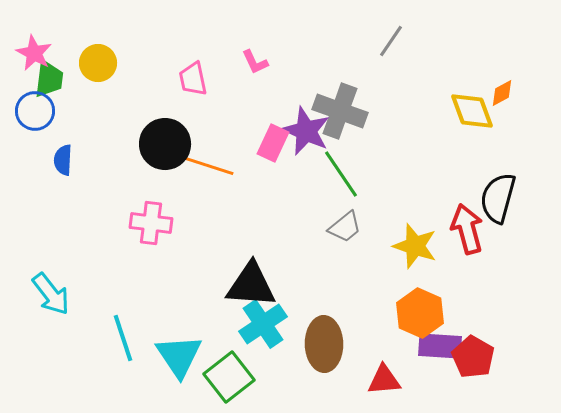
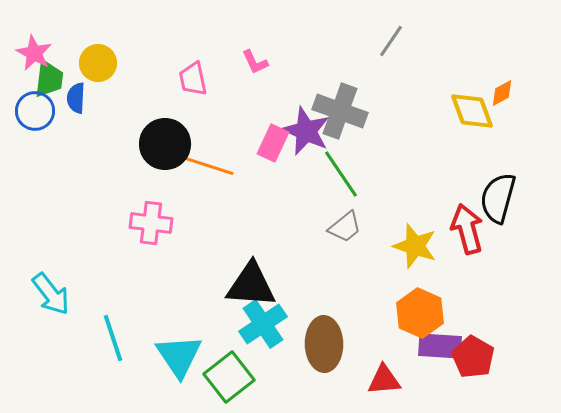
blue semicircle: moved 13 px right, 62 px up
cyan line: moved 10 px left
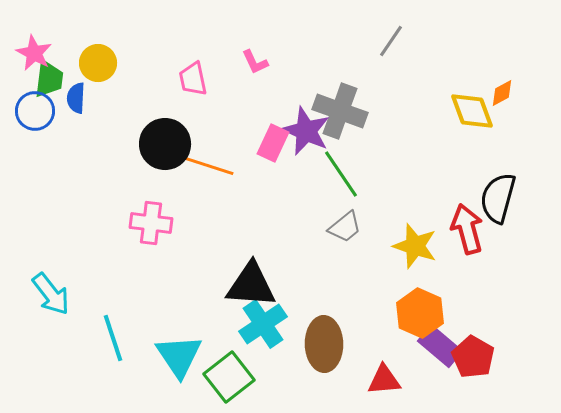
purple rectangle: rotated 36 degrees clockwise
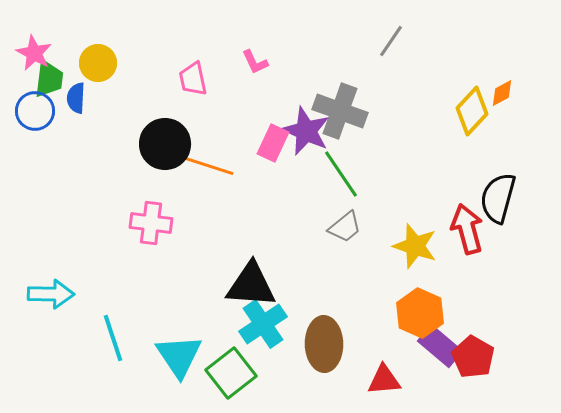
yellow diamond: rotated 63 degrees clockwise
cyan arrow: rotated 51 degrees counterclockwise
green square: moved 2 px right, 4 px up
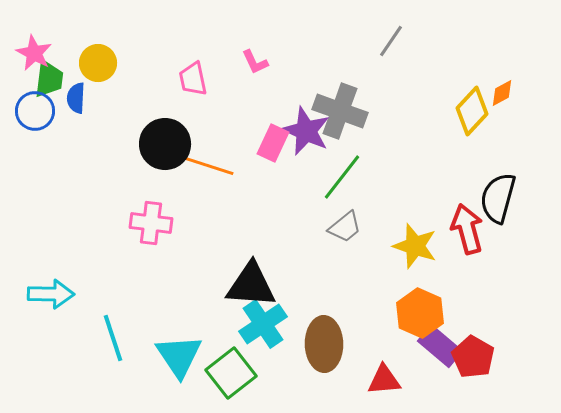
green line: moved 1 px right, 3 px down; rotated 72 degrees clockwise
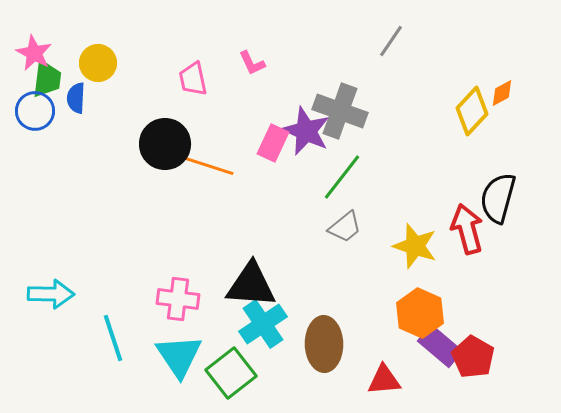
pink L-shape: moved 3 px left, 1 px down
green trapezoid: moved 2 px left
pink cross: moved 27 px right, 76 px down
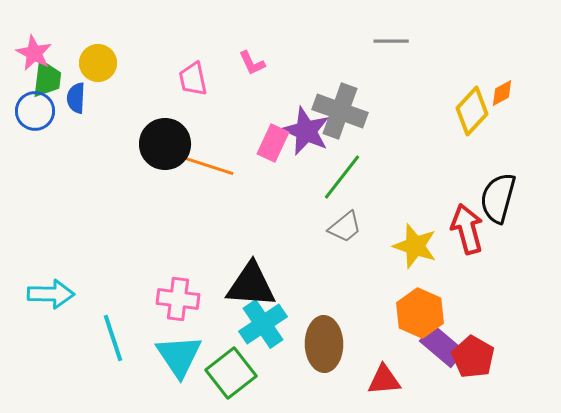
gray line: rotated 56 degrees clockwise
purple rectangle: moved 2 px right
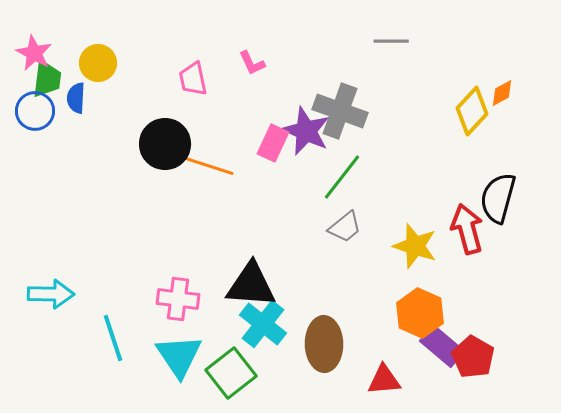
cyan cross: rotated 18 degrees counterclockwise
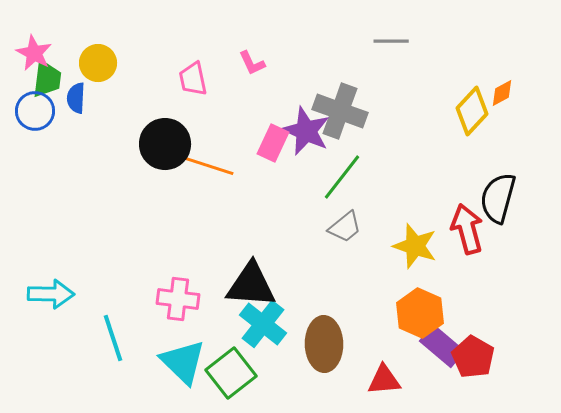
cyan triangle: moved 4 px right, 6 px down; rotated 12 degrees counterclockwise
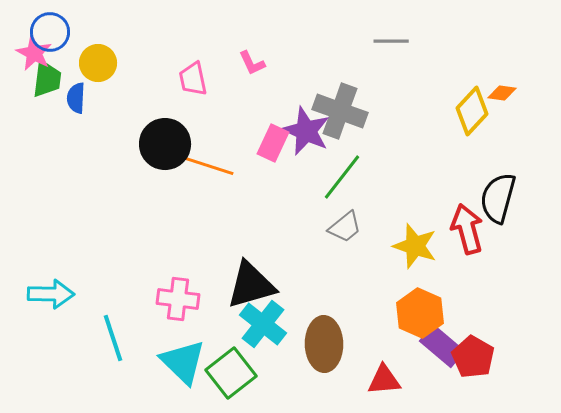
orange diamond: rotated 36 degrees clockwise
blue circle: moved 15 px right, 79 px up
black triangle: rotated 20 degrees counterclockwise
